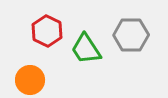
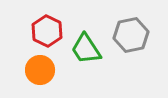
gray hexagon: rotated 12 degrees counterclockwise
orange circle: moved 10 px right, 10 px up
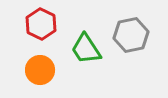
red hexagon: moved 6 px left, 7 px up
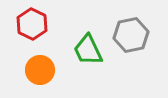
red hexagon: moved 9 px left
green trapezoid: moved 2 px right, 1 px down; rotated 8 degrees clockwise
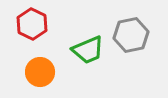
green trapezoid: rotated 88 degrees counterclockwise
orange circle: moved 2 px down
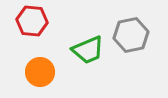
red hexagon: moved 3 px up; rotated 20 degrees counterclockwise
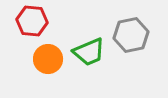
green trapezoid: moved 1 px right, 2 px down
orange circle: moved 8 px right, 13 px up
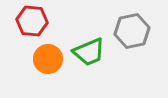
gray hexagon: moved 1 px right, 4 px up
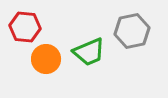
red hexagon: moved 7 px left, 6 px down
orange circle: moved 2 px left
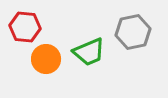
gray hexagon: moved 1 px right, 1 px down
